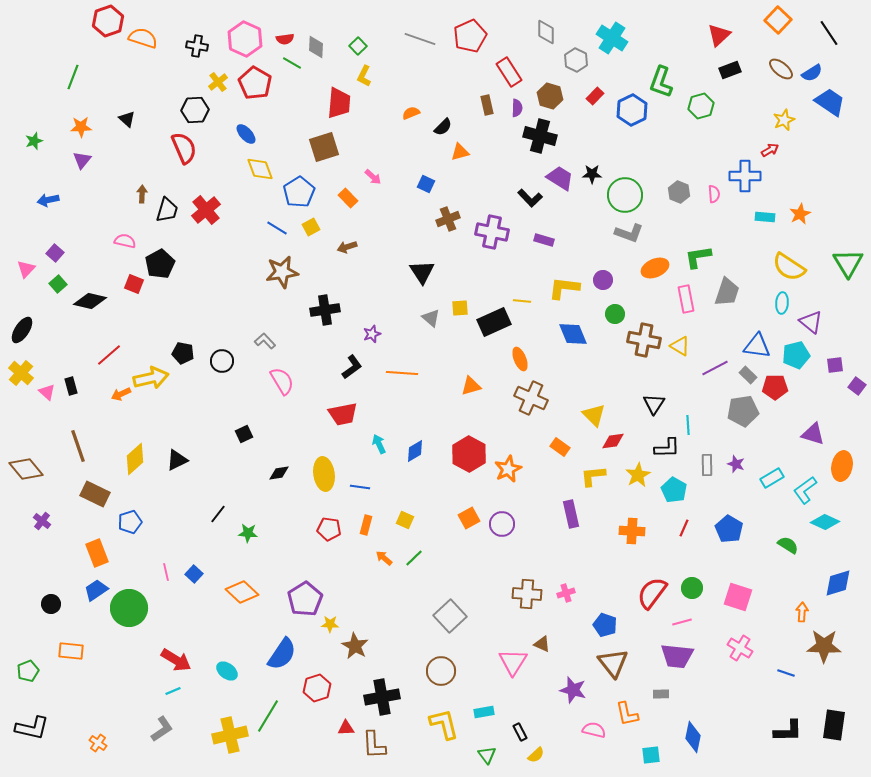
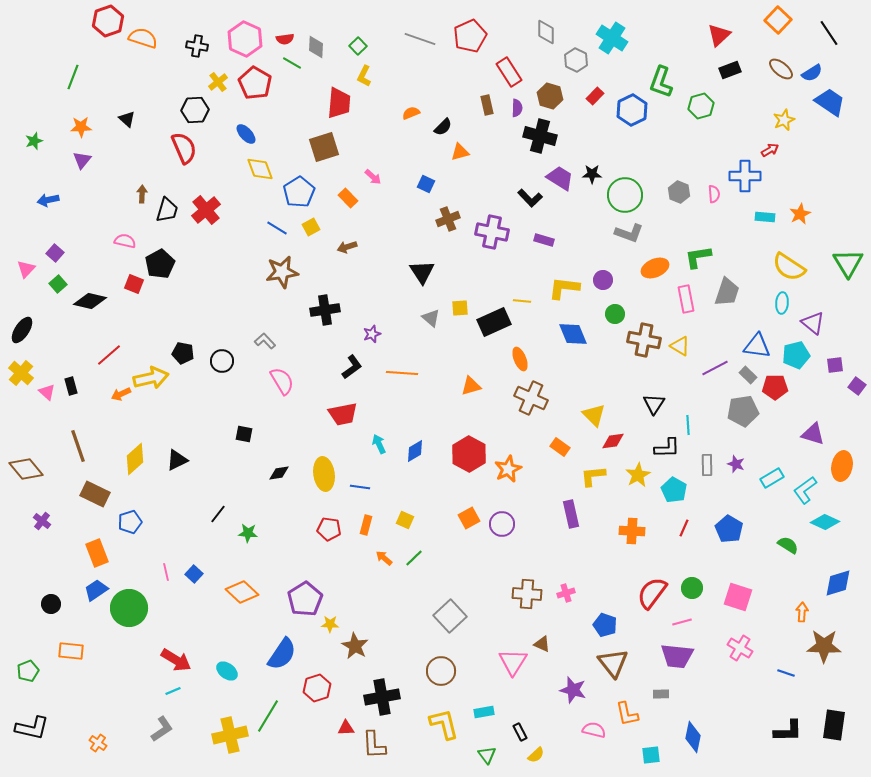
purple triangle at (811, 322): moved 2 px right, 1 px down
black square at (244, 434): rotated 36 degrees clockwise
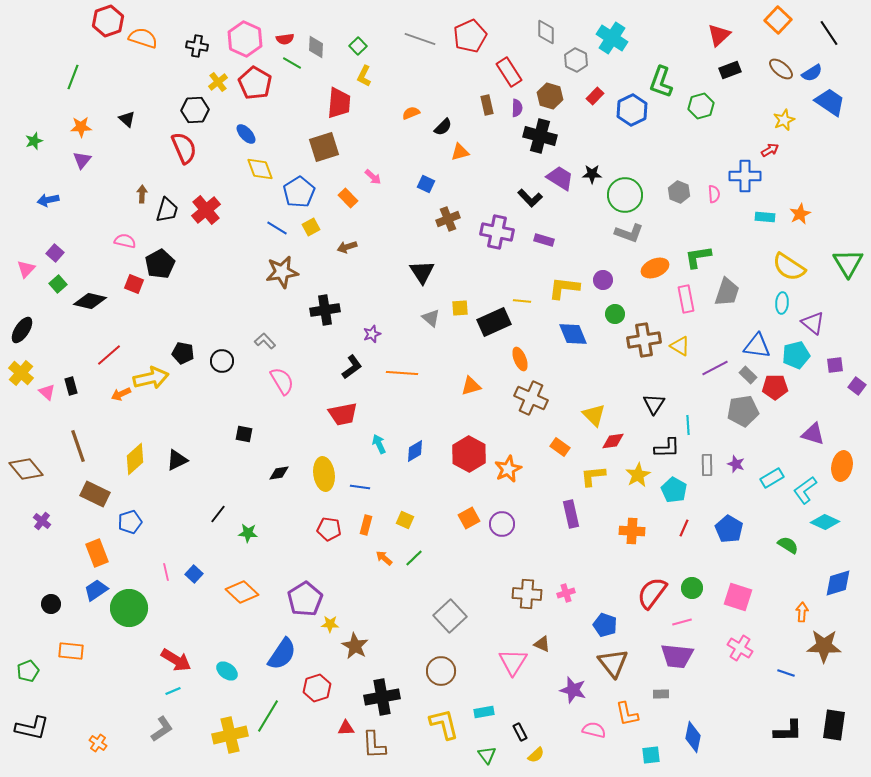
purple cross at (492, 232): moved 5 px right
brown cross at (644, 340): rotated 20 degrees counterclockwise
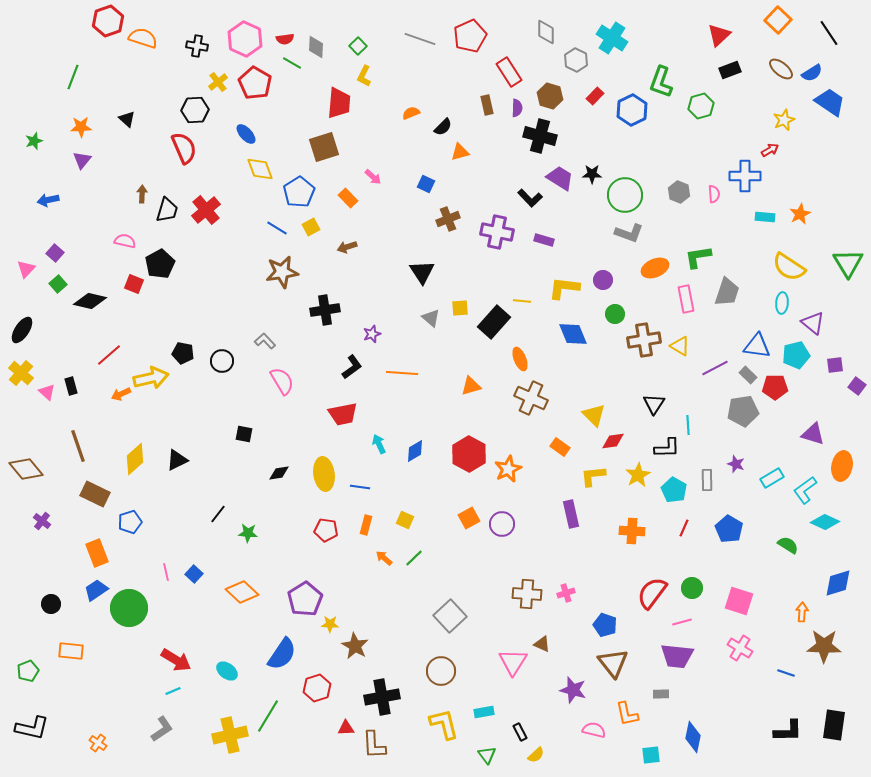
black rectangle at (494, 322): rotated 24 degrees counterclockwise
gray rectangle at (707, 465): moved 15 px down
red pentagon at (329, 529): moved 3 px left, 1 px down
pink square at (738, 597): moved 1 px right, 4 px down
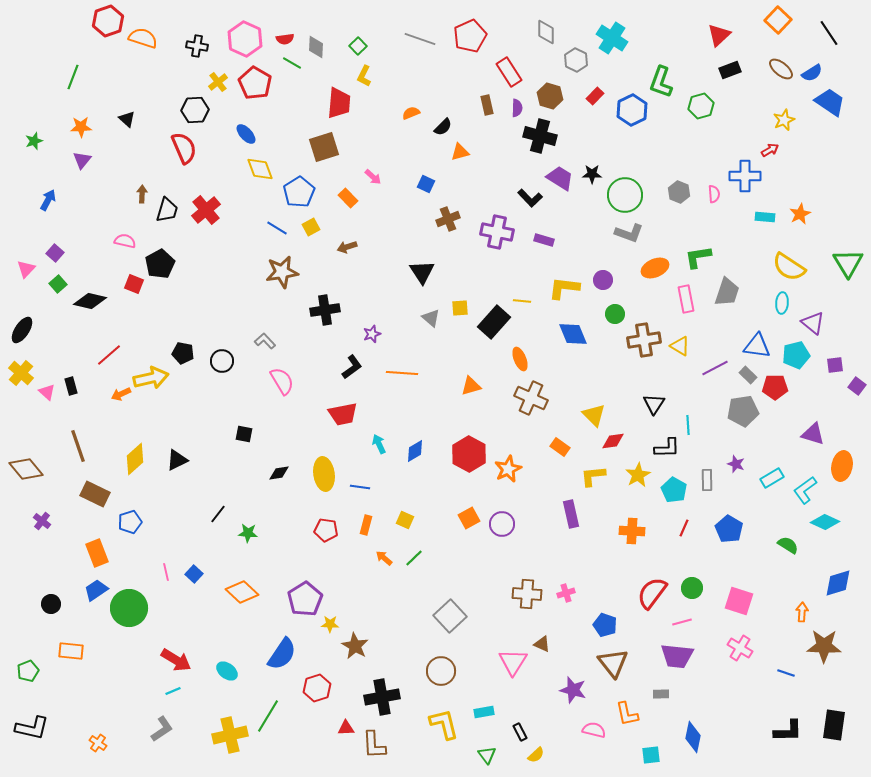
blue arrow at (48, 200): rotated 130 degrees clockwise
